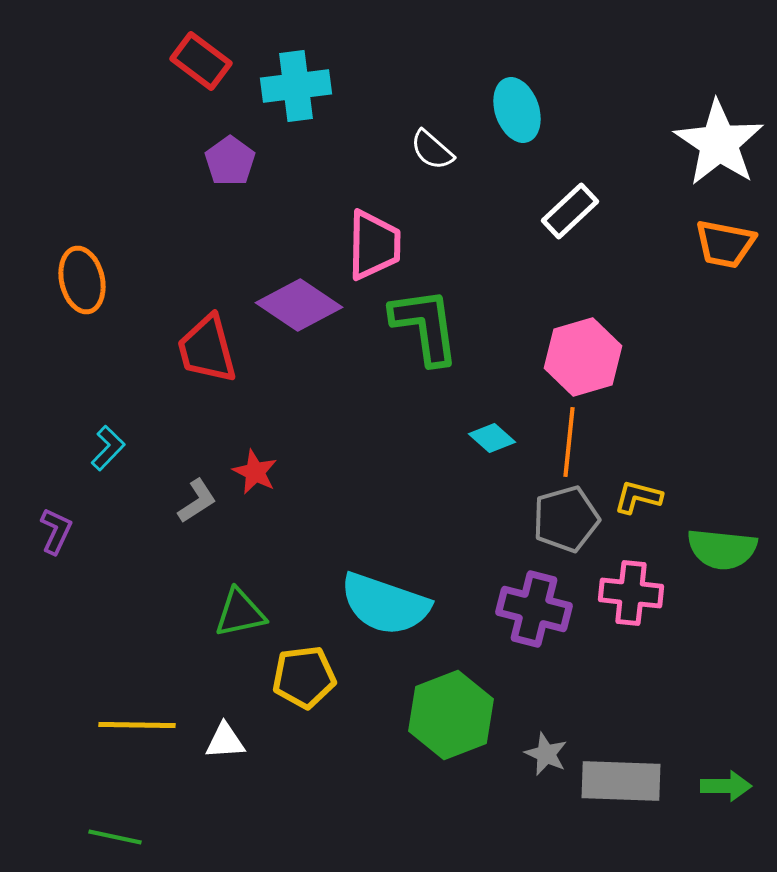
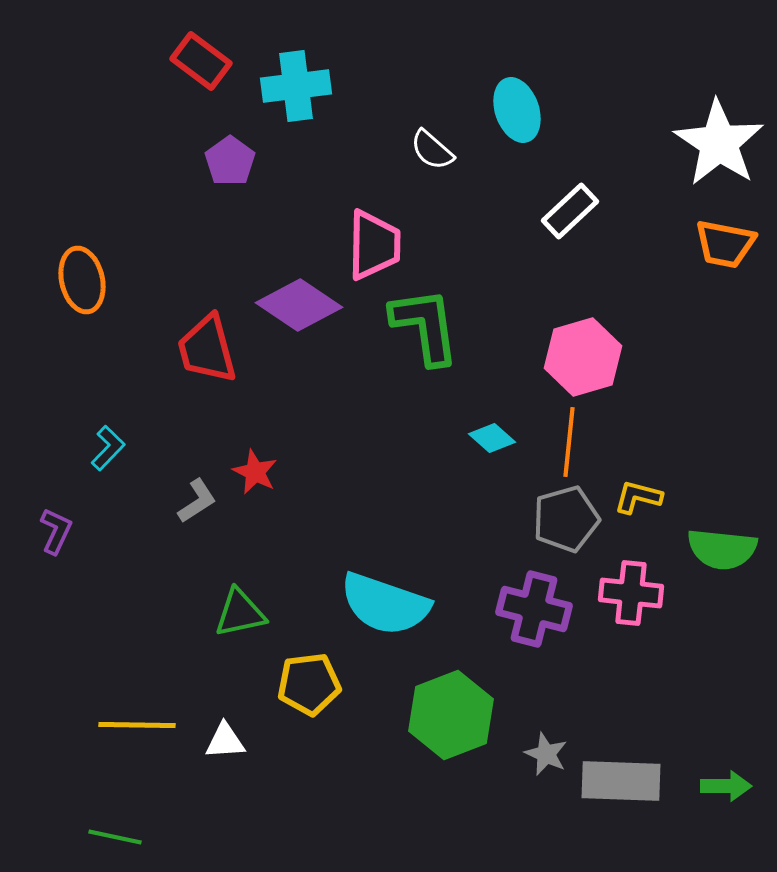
yellow pentagon: moved 5 px right, 7 px down
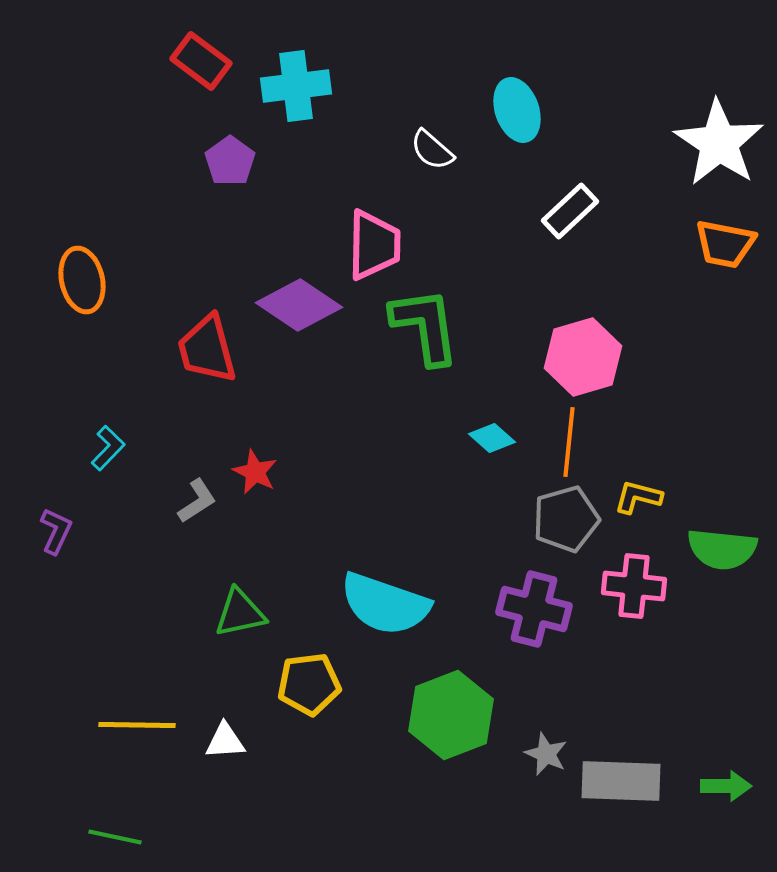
pink cross: moved 3 px right, 7 px up
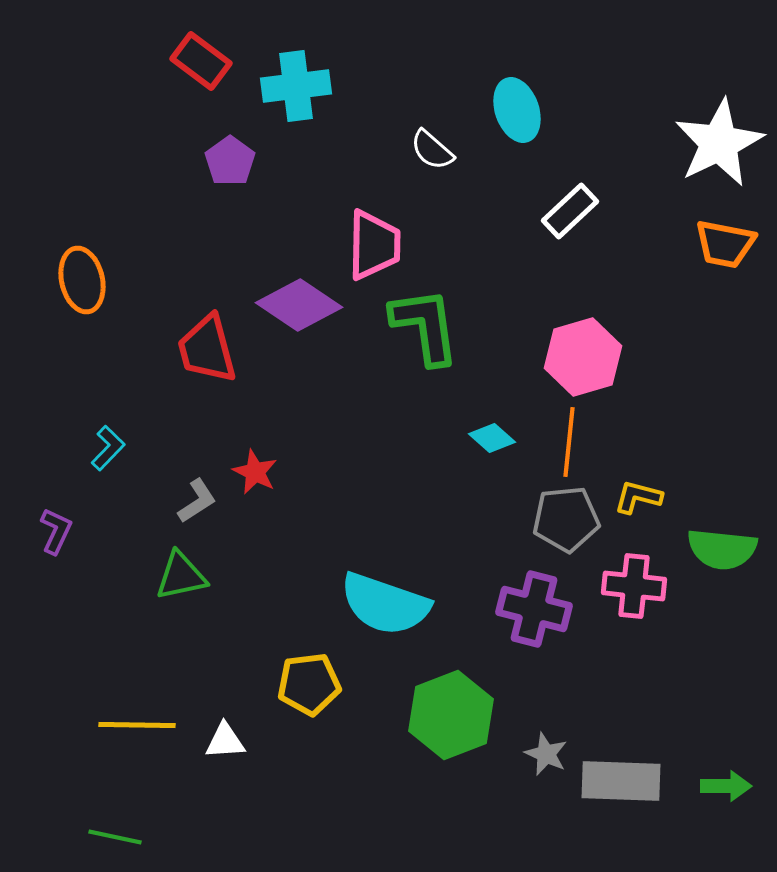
white star: rotated 12 degrees clockwise
gray pentagon: rotated 10 degrees clockwise
green triangle: moved 59 px left, 37 px up
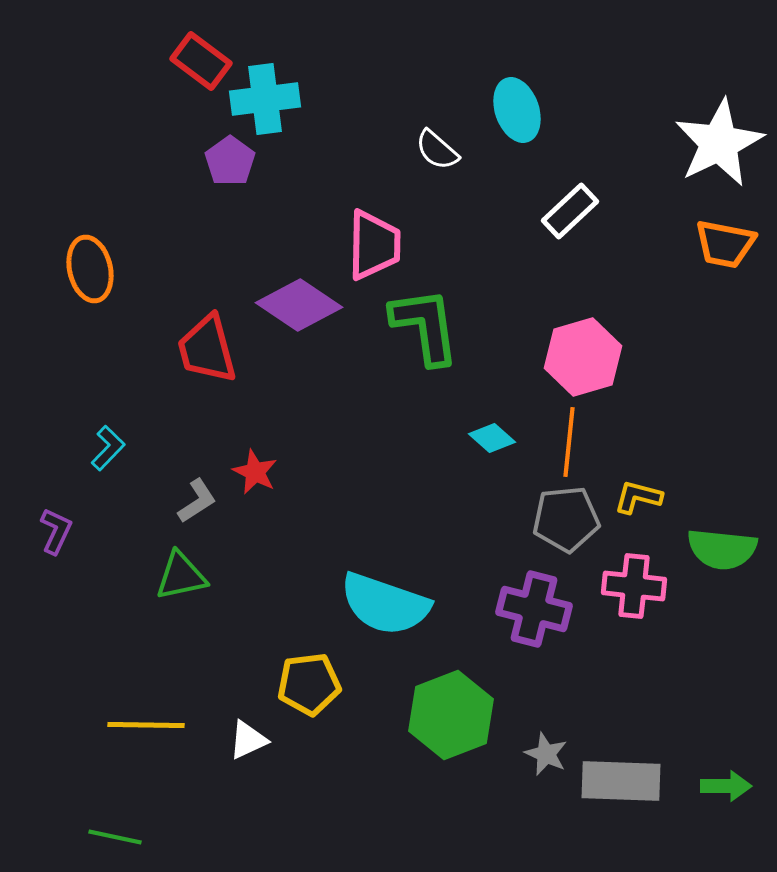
cyan cross: moved 31 px left, 13 px down
white semicircle: moved 5 px right
orange ellipse: moved 8 px right, 11 px up
yellow line: moved 9 px right
white triangle: moved 23 px right, 1 px up; rotated 21 degrees counterclockwise
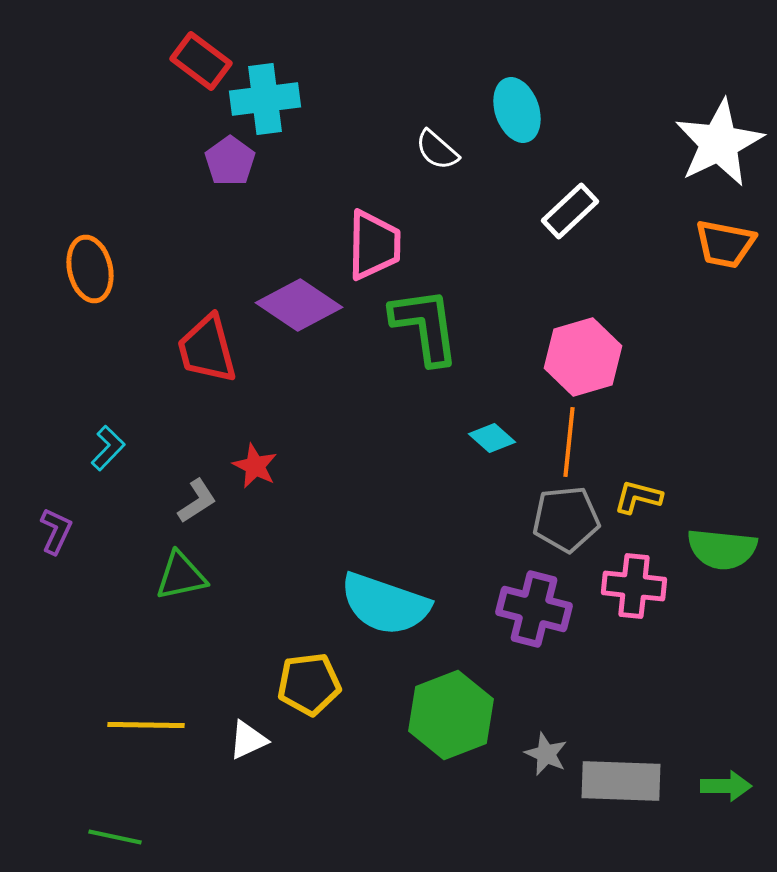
red star: moved 6 px up
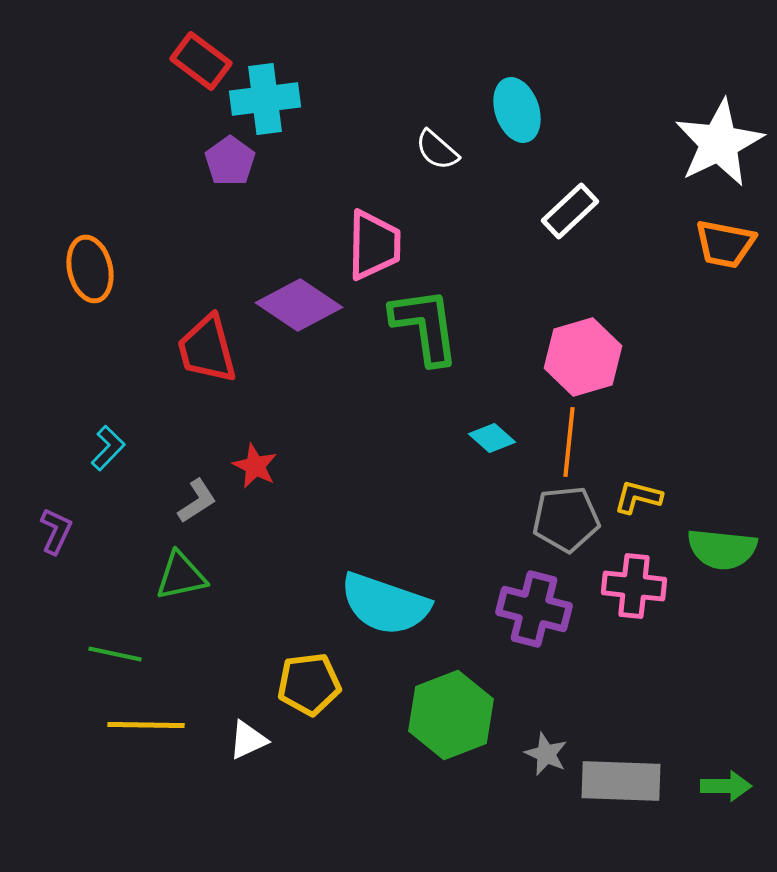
green line: moved 183 px up
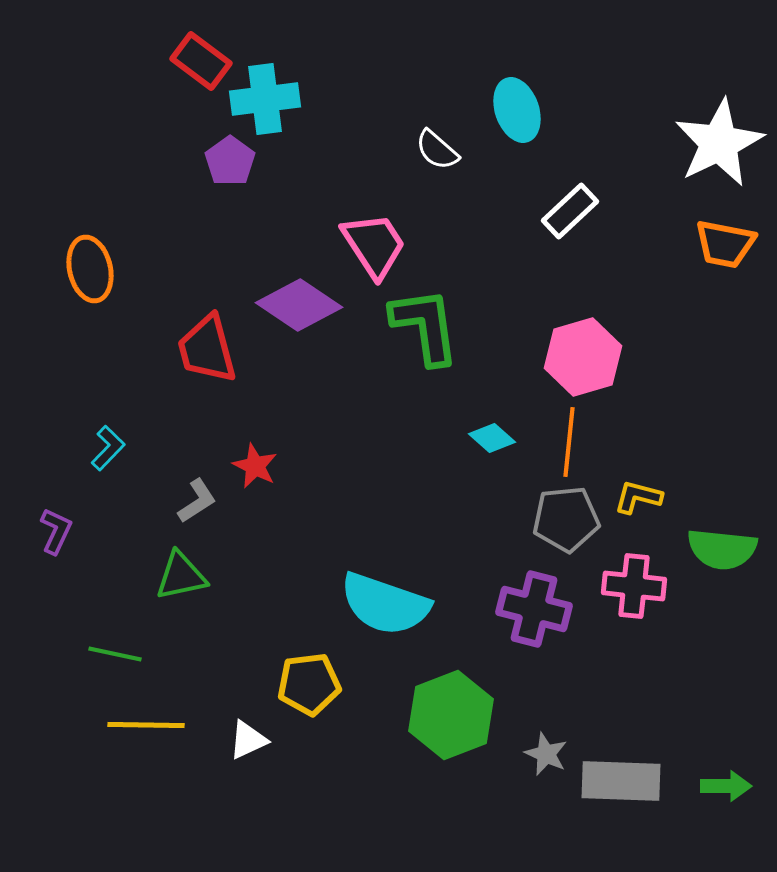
pink trapezoid: rotated 34 degrees counterclockwise
